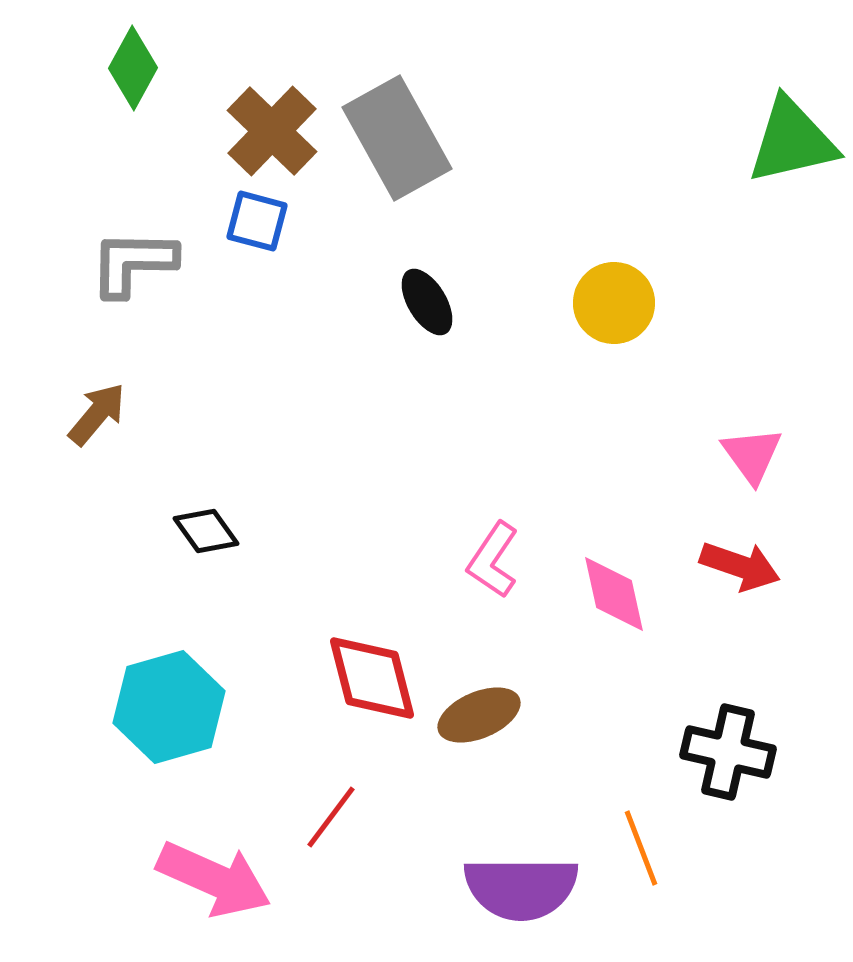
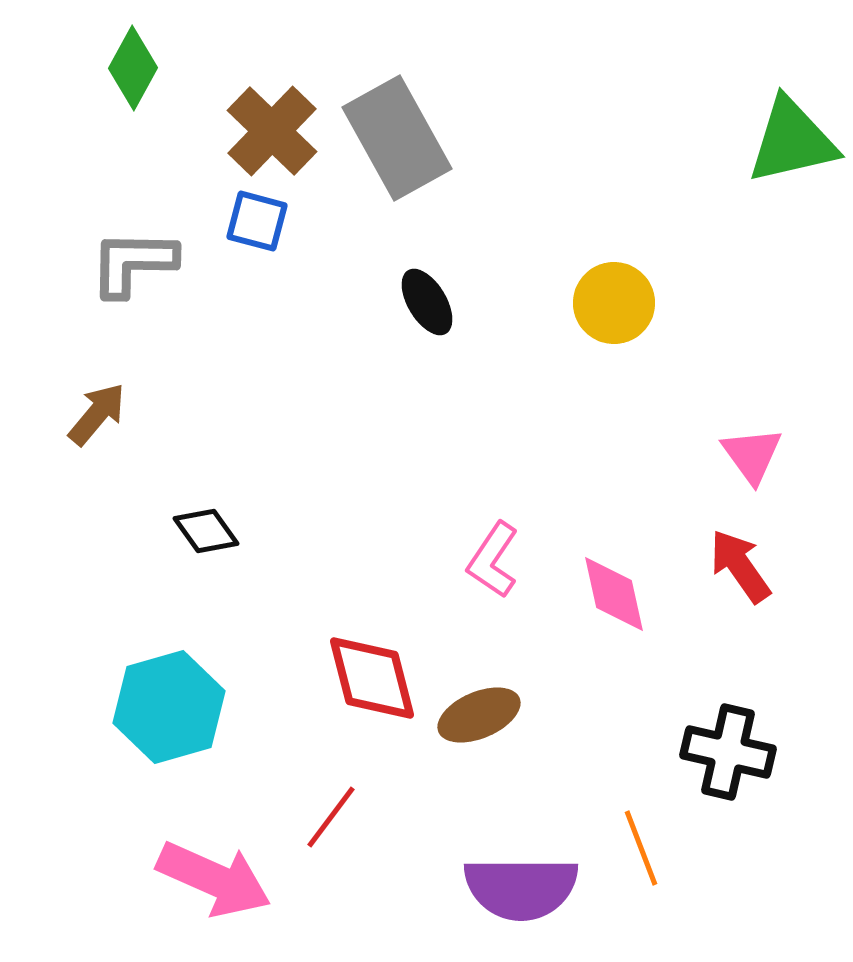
red arrow: rotated 144 degrees counterclockwise
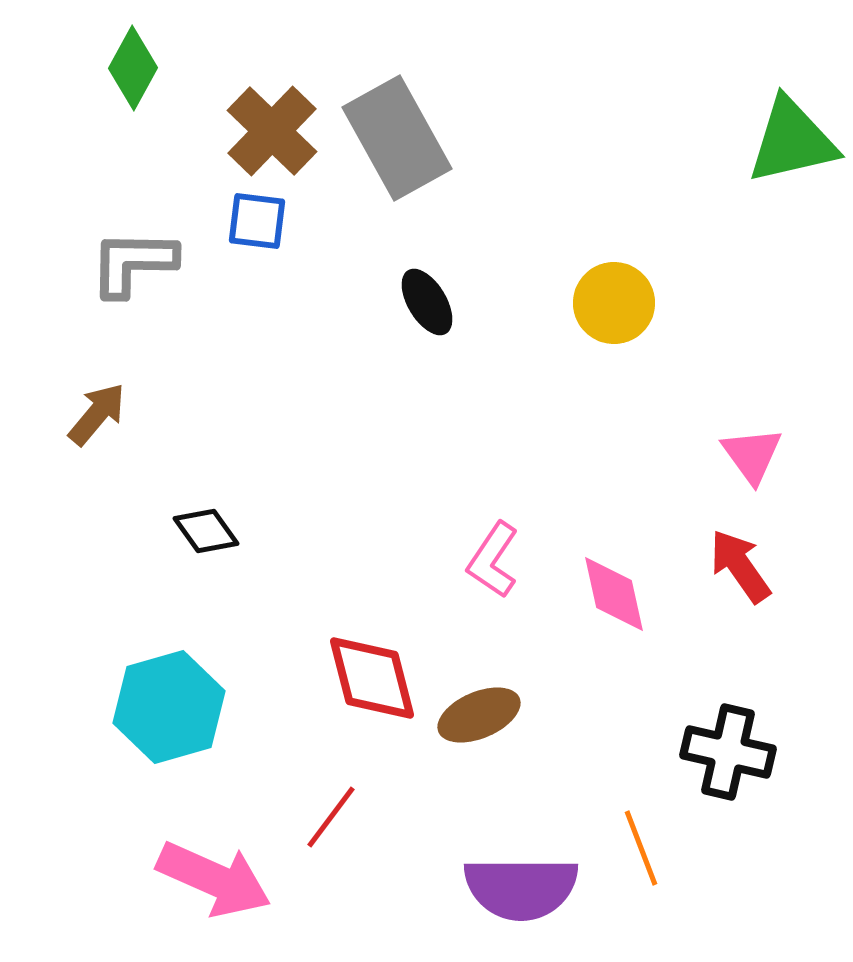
blue square: rotated 8 degrees counterclockwise
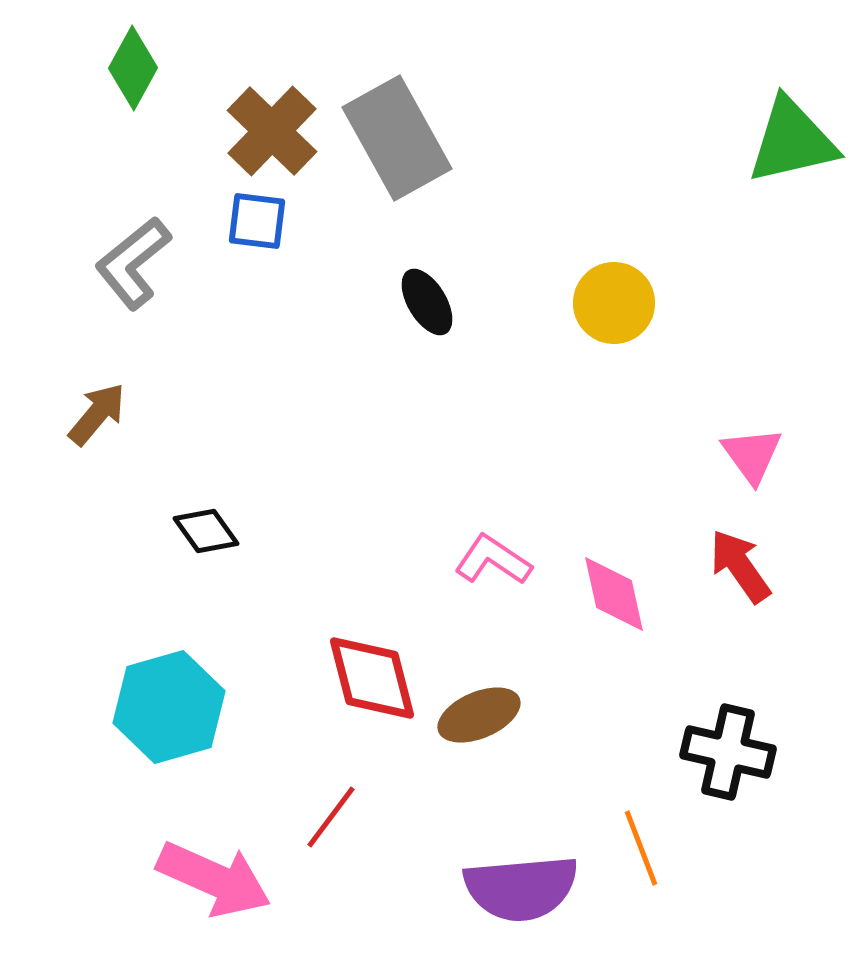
gray L-shape: rotated 40 degrees counterclockwise
pink L-shape: rotated 90 degrees clockwise
purple semicircle: rotated 5 degrees counterclockwise
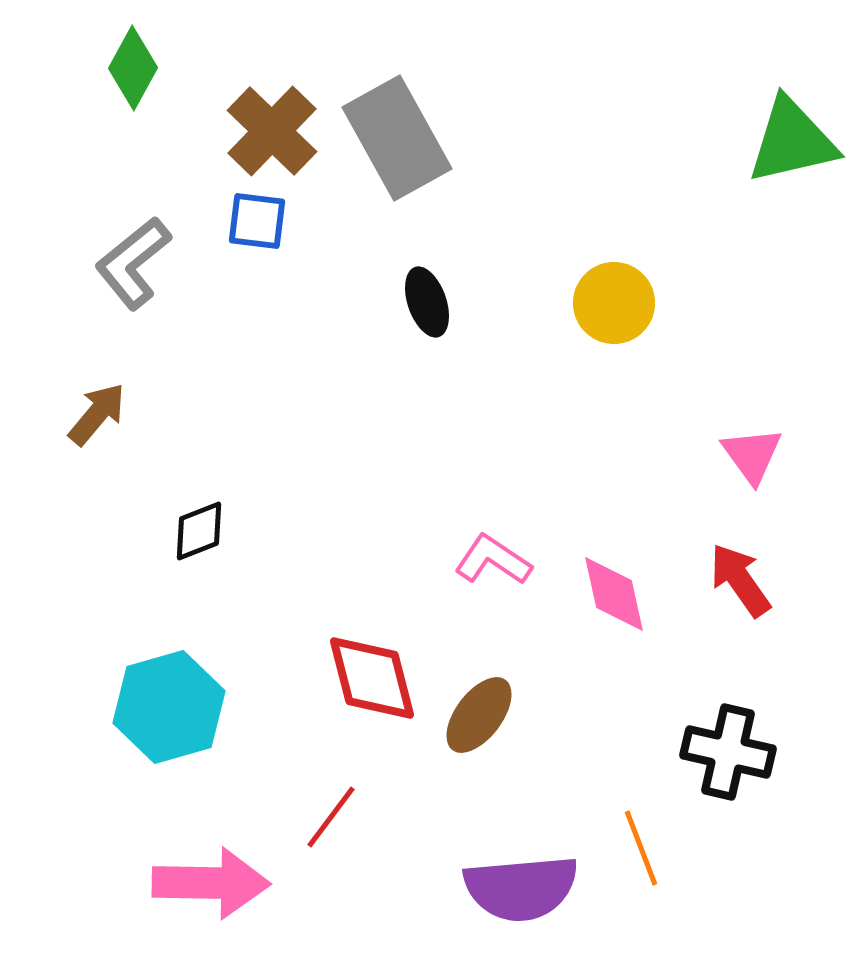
black ellipse: rotated 12 degrees clockwise
black diamond: moved 7 px left; rotated 76 degrees counterclockwise
red arrow: moved 14 px down
brown ellipse: rotated 30 degrees counterclockwise
pink arrow: moved 3 px left, 4 px down; rotated 23 degrees counterclockwise
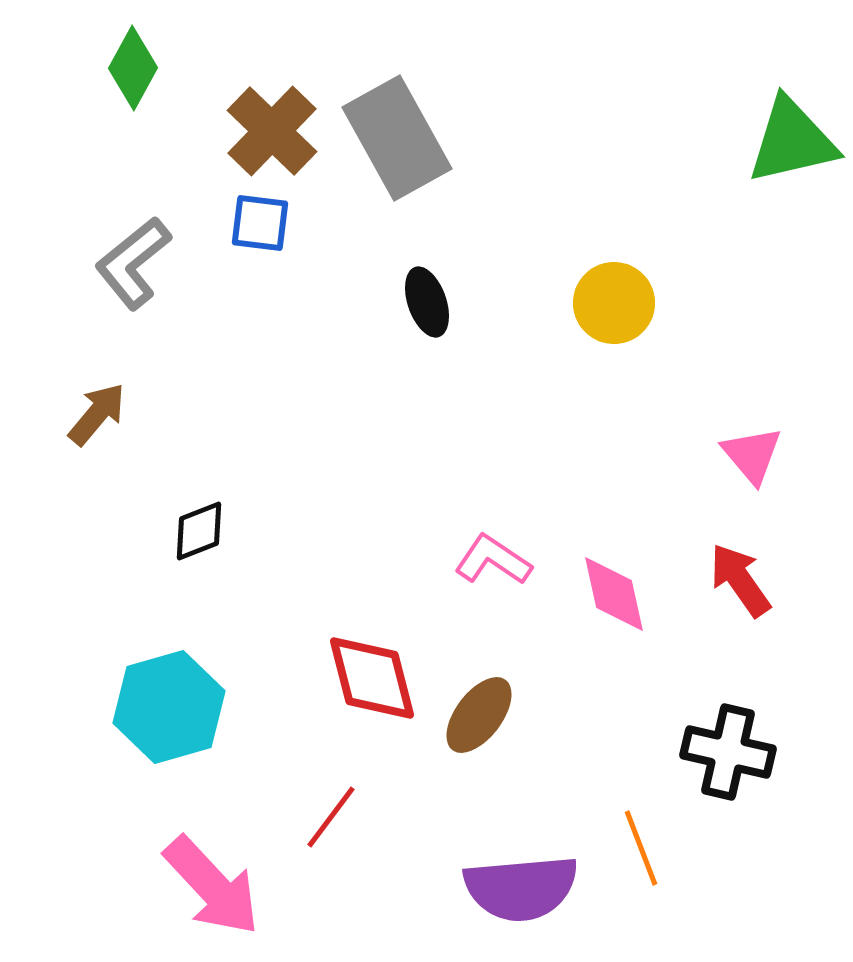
blue square: moved 3 px right, 2 px down
pink triangle: rotated 4 degrees counterclockwise
pink arrow: moved 1 px right, 3 px down; rotated 46 degrees clockwise
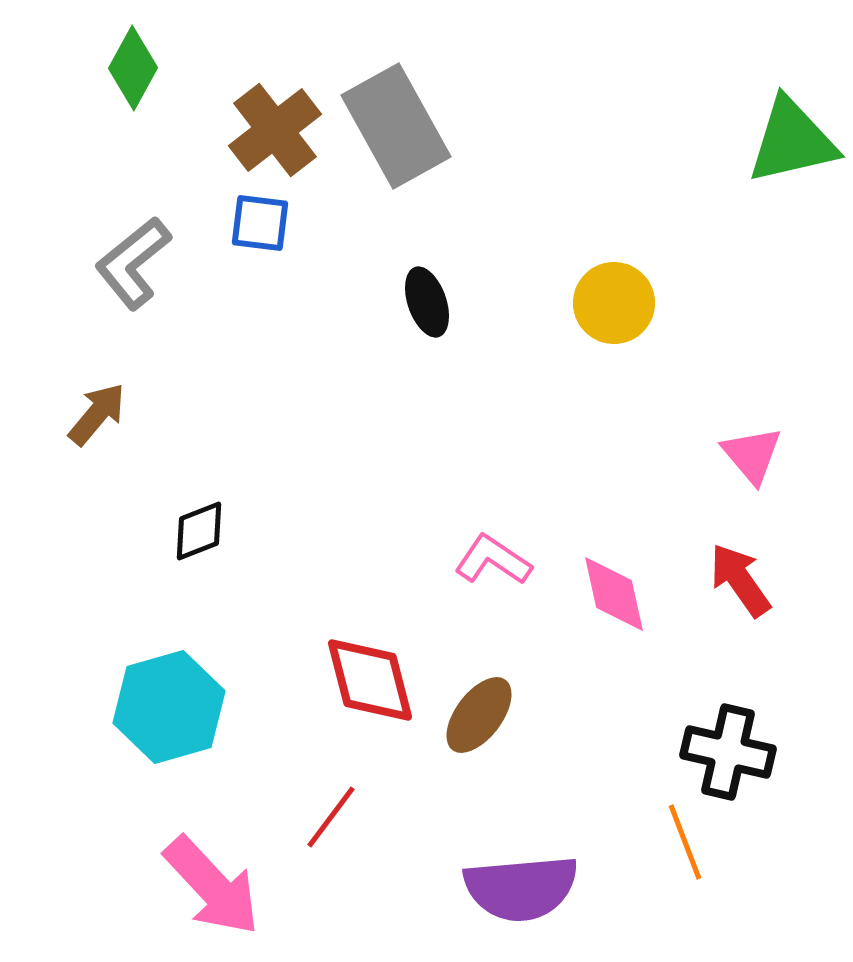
brown cross: moved 3 px right, 1 px up; rotated 8 degrees clockwise
gray rectangle: moved 1 px left, 12 px up
red diamond: moved 2 px left, 2 px down
orange line: moved 44 px right, 6 px up
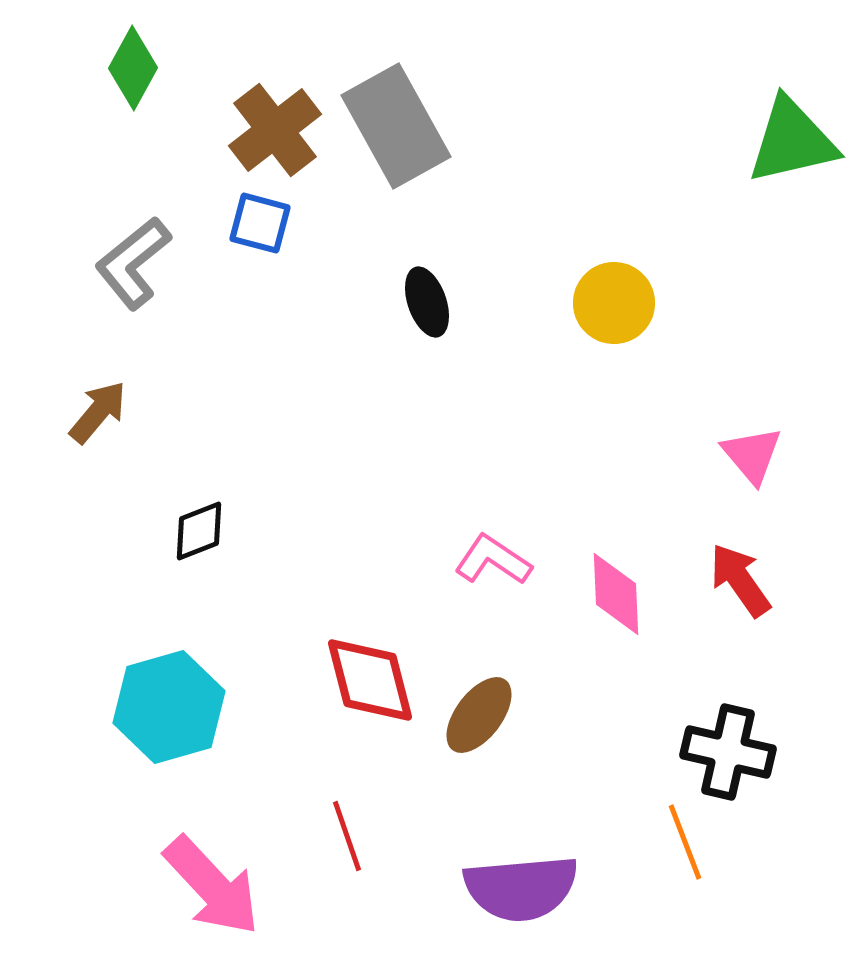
blue square: rotated 8 degrees clockwise
brown arrow: moved 1 px right, 2 px up
pink diamond: moved 2 px right; rotated 10 degrees clockwise
red line: moved 16 px right, 19 px down; rotated 56 degrees counterclockwise
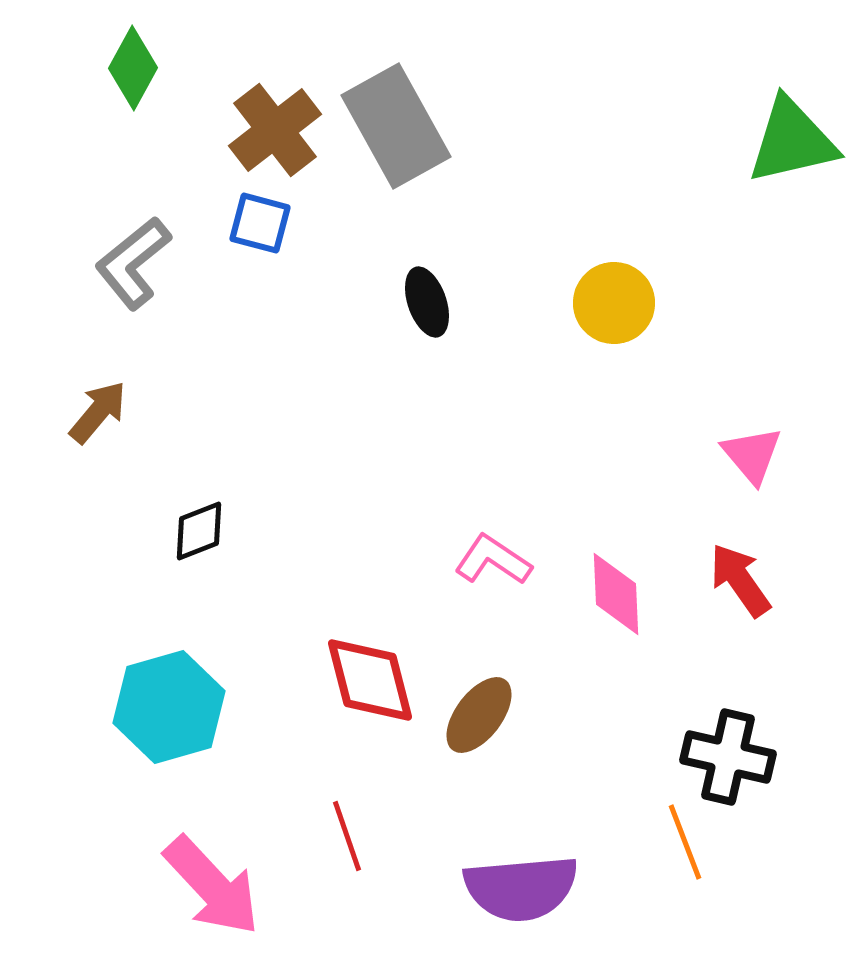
black cross: moved 5 px down
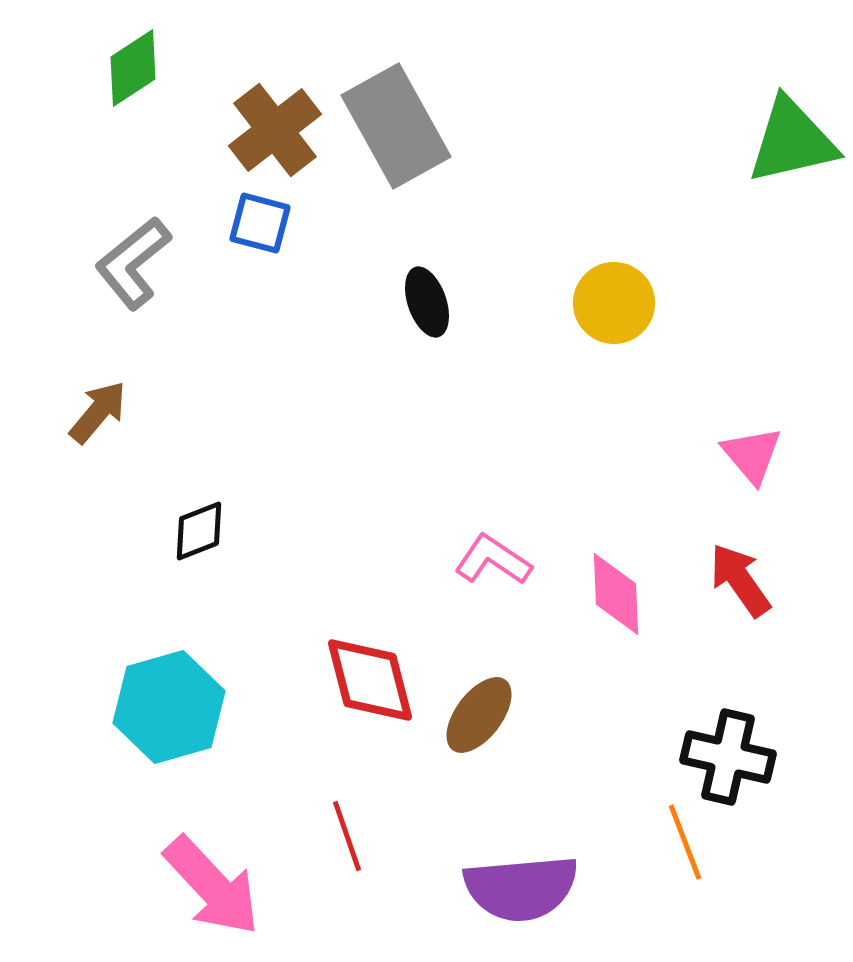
green diamond: rotated 28 degrees clockwise
